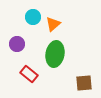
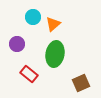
brown square: moved 3 px left; rotated 18 degrees counterclockwise
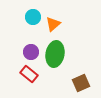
purple circle: moved 14 px right, 8 px down
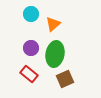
cyan circle: moved 2 px left, 3 px up
purple circle: moved 4 px up
brown square: moved 16 px left, 4 px up
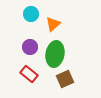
purple circle: moved 1 px left, 1 px up
